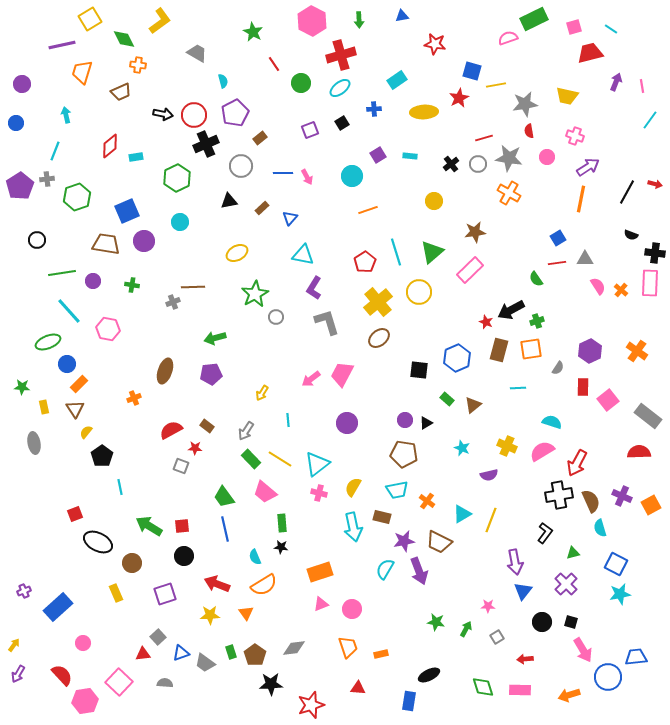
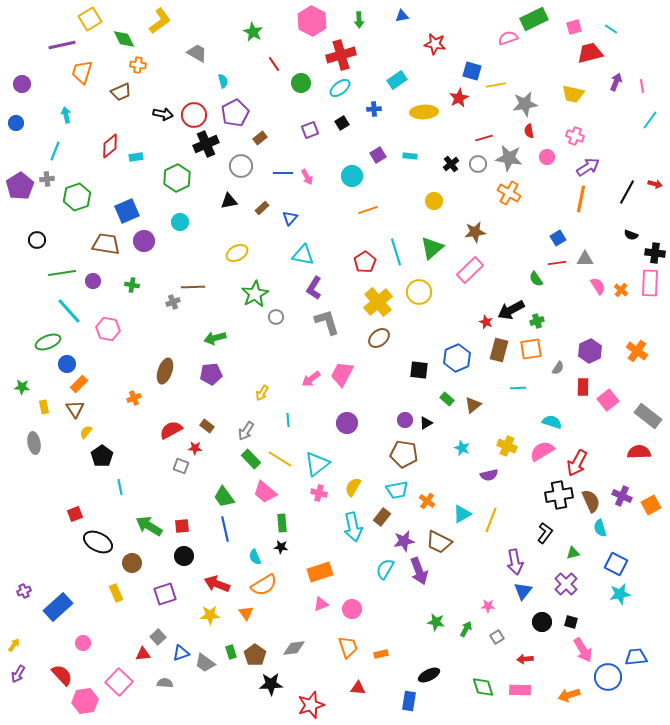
yellow trapezoid at (567, 96): moved 6 px right, 2 px up
green triangle at (432, 252): moved 4 px up
brown rectangle at (382, 517): rotated 66 degrees counterclockwise
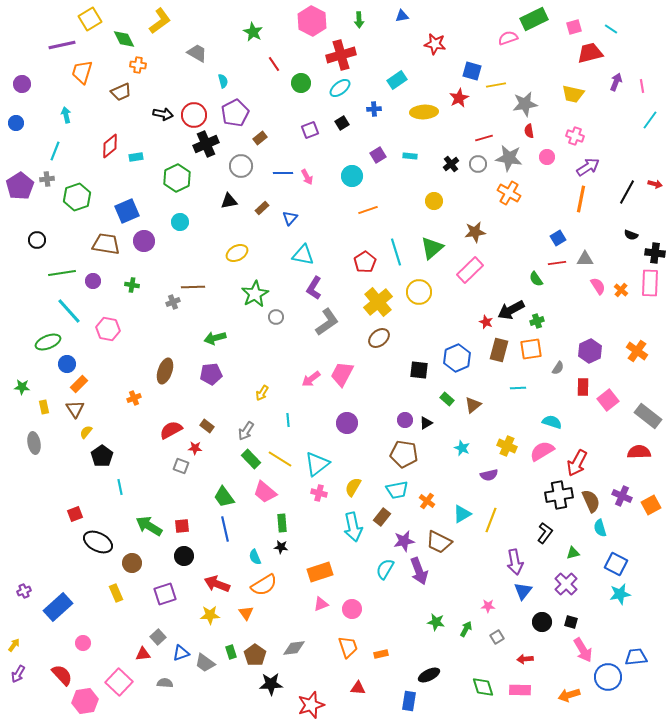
gray L-shape at (327, 322): rotated 72 degrees clockwise
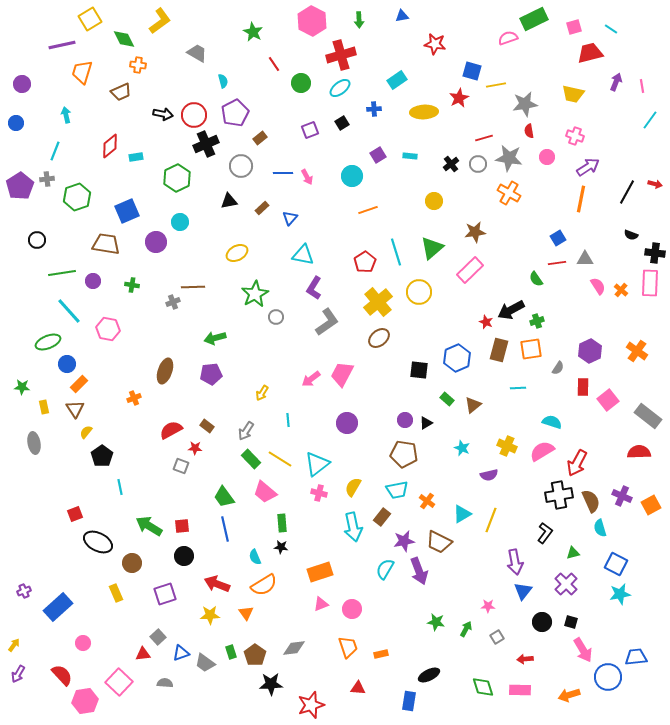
purple circle at (144, 241): moved 12 px right, 1 px down
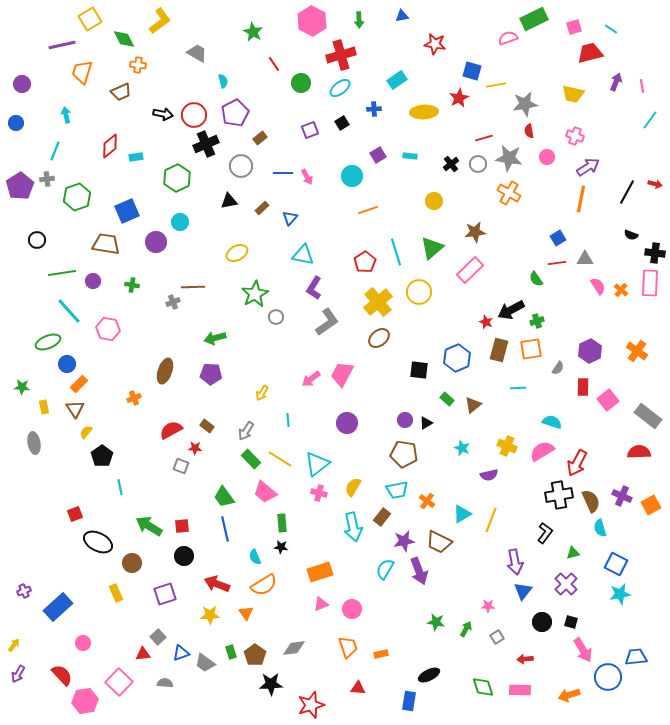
purple pentagon at (211, 374): rotated 10 degrees clockwise
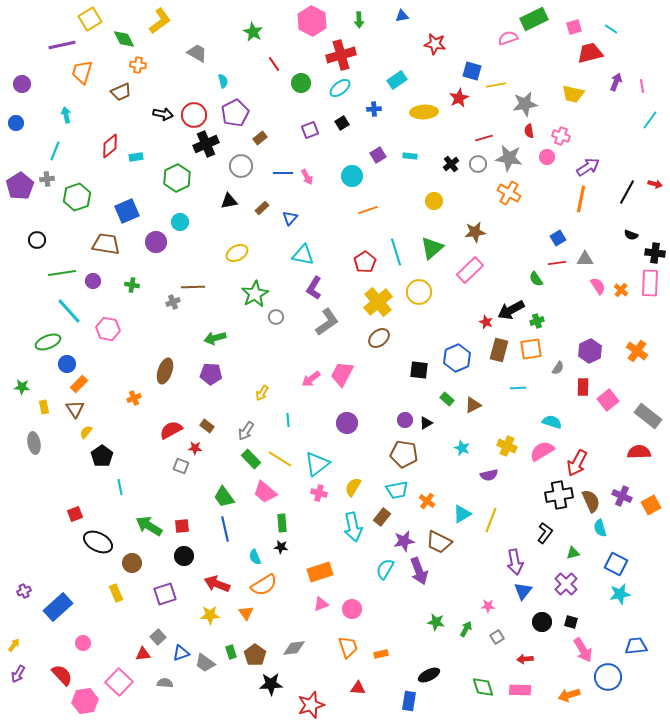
pink cross at (575, 136): moved 14 px left
brown triangle at (473, 405): rotated 12 degrees clockwise
blue trapezoid at (636, 657): moved 11 px up
